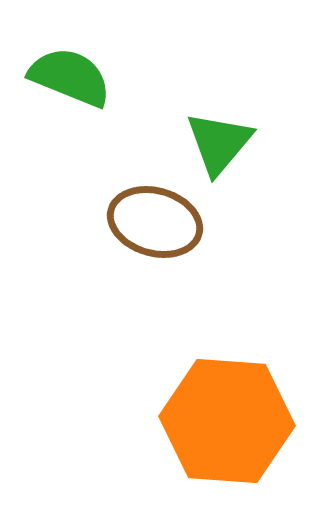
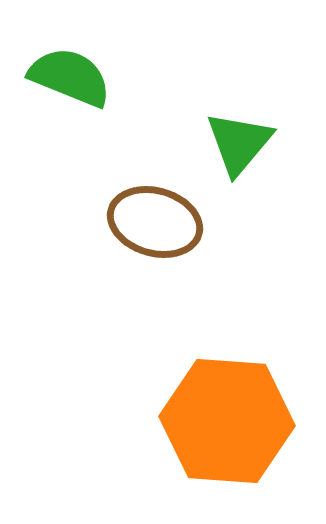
green triangle: moved 20 px right
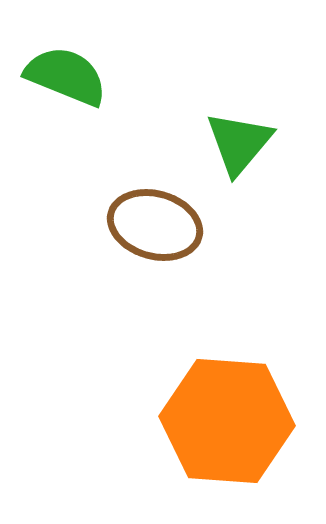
green semicircle: moved 4 px left, 1 px up
brown ellipse: moved 3 px down
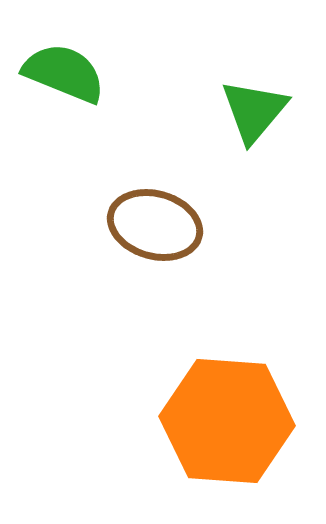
green semicircle: moved 2 px left, 3 px up
green triangle: moved 15 px right, 32 px up
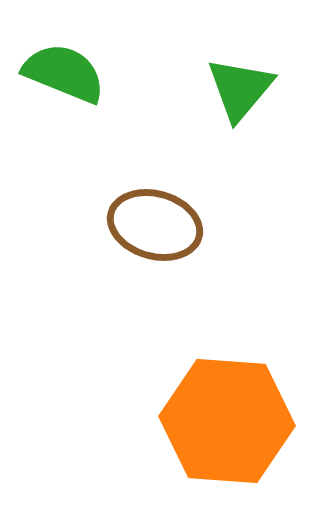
green triangle: moved 14 px left, 22 px up
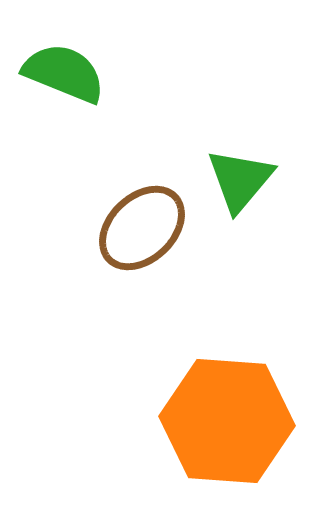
green triangle: moved 91 px down
brown ellipse: moved 13 px left, 3 px down; rotated 60 degrees counterclockwise
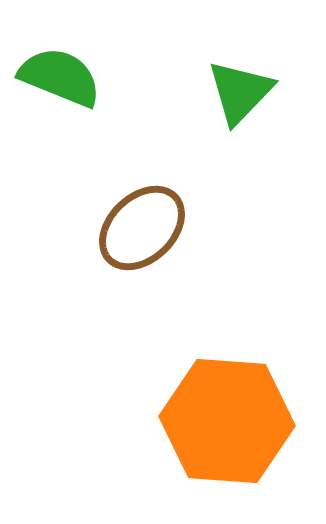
green semicircle: moved 4 px left, 4 px down
green triangle: moved 88 px up; rotated 4 degrees clockwise
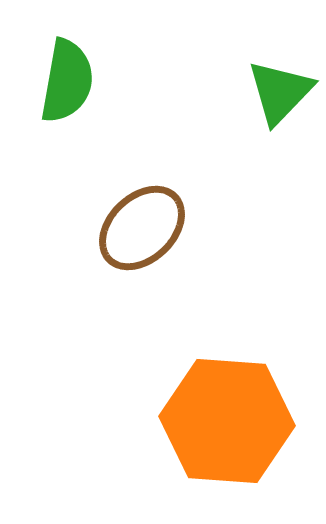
green semicircle: moved 7 px right, 4 px down; rotated 78 degrees clockwise
green triangle: moved 40 px right
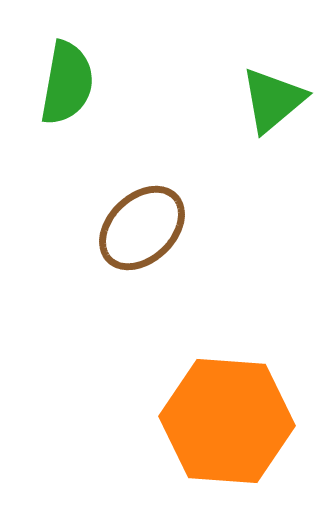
green semicircle: moved 2 px down
green triangle: moved 7 px left, 8 px down; rotated 6 degrees clockwise
